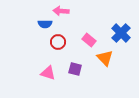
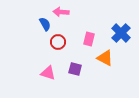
pink arrow: moved 1 px down
blue semicircle: rotated 120 degrees counterclockwise
pink rectangle: moved 1 px up; rotated 64 degrees clockwise
orange triangle: rotated 18 degrees counterclockwise
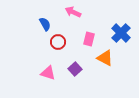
pink arrow: moved 12 px right; rotated 21 degrees clockwise
purple square: rotated 32 degrees clockwise
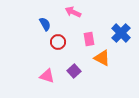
pink rectangle: rotated 24 degrees counterclockwise
orange triangle: moved 3 px left
purple square: moved 1 px left, 2 px down
pink triangle: moved 1 px left, 3 px down
